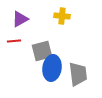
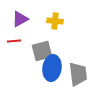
yellow cross: moved 7 px left, 5 px down
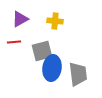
red line: moved 1 px down
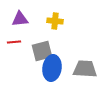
purple triangle: rotated 24 degrees clockwise
gray trapezoid: moved 7 px right, 5 px up; rotated 80 degrees counterclockwise
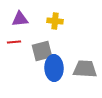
blue ellipse: moved 2 px right; rotated 10 degrees counterclockwise
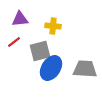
yellow cross: moved 2 px left, 5 px down
red line: rotated 32 degrees counterclockwise
gray square: moved 2 px left
blue ellipse: moved 3 px left; rotated 35 degrees clockwise
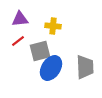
red line: moved 4 px right, 1 px up
gray trapezoid: moved 2 px up; rotated 85 degrees clockwise
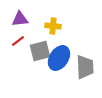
blue ellipse: moved 8 px right, 10 px up
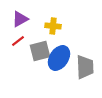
purple triangle: rotated 24 degrees counterclockwise
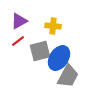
purple triangle: moved 1 px left, 2 px down
gray trapezoid: moved 17 px left, 9 px down; rotated 30 degrees clockwise
